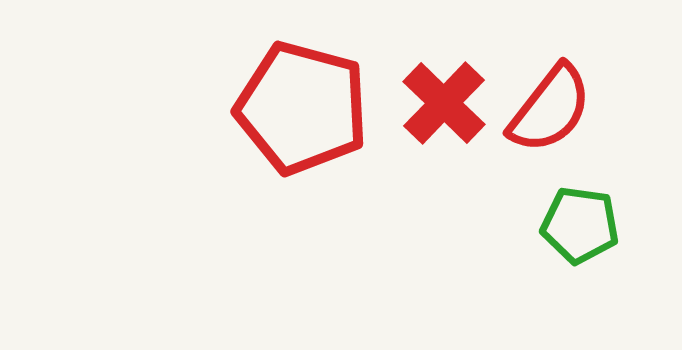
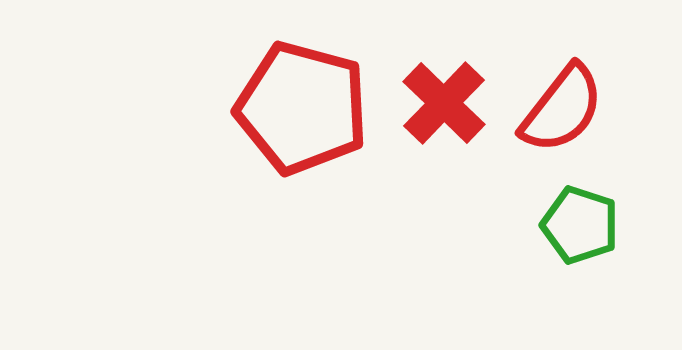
red semicircle: moved 12 px right
green pentagon: rotated 10 degrees clockwise
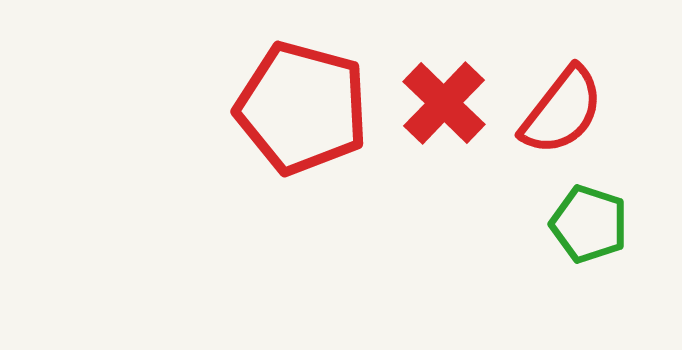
red semicircle: moved 2 px down
green pentagon: moved 9 px right, 1 px up
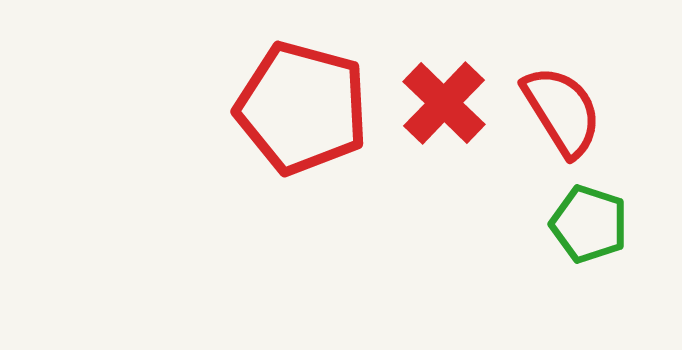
red semicircle: rotated 70 degrees counterclockwise
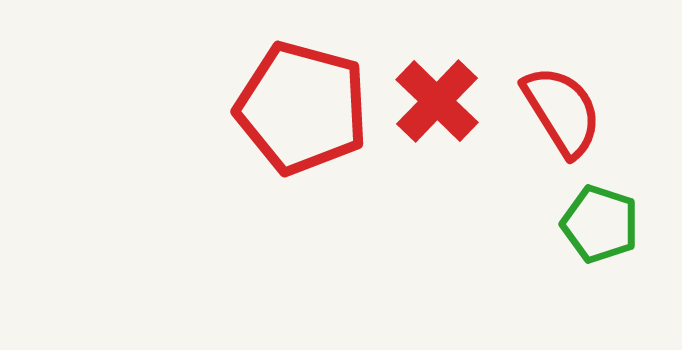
red cross: moved 7 px left, 2 px up
green pentagon: moved 11 px right
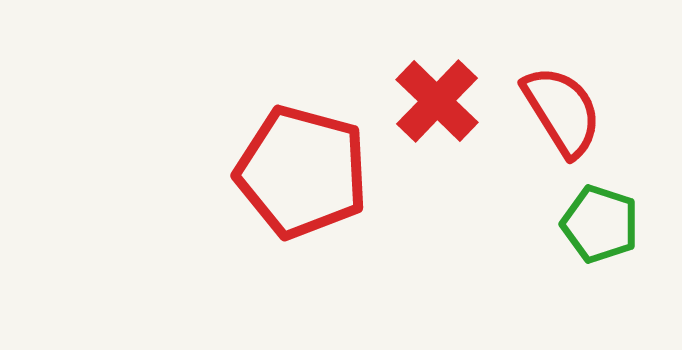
red pentagon: moved 64 px down
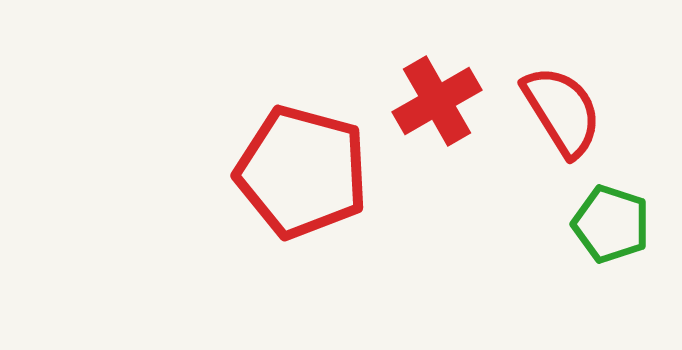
red cross: rotated 16 degrees clockwise
green pentagon: moved 11 px right
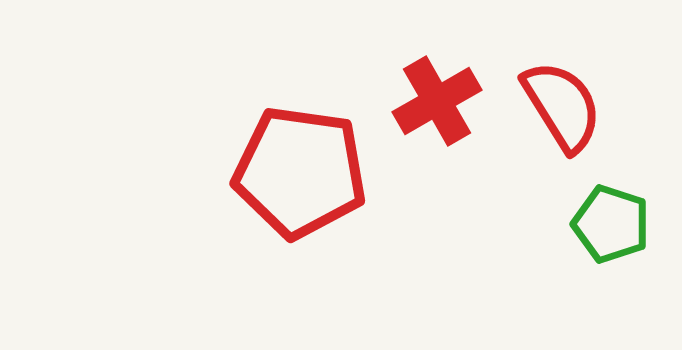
red semicircle: moved 5 px up
red pentagon: moved 2 px left; rotated 7 degrees counterclockwise
